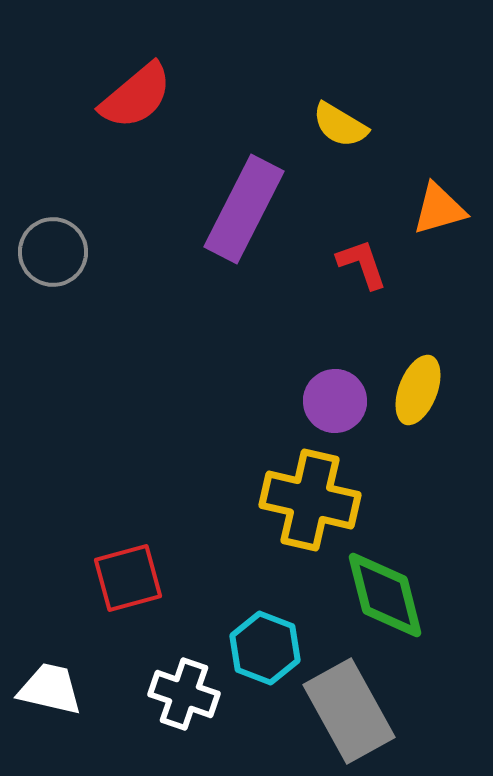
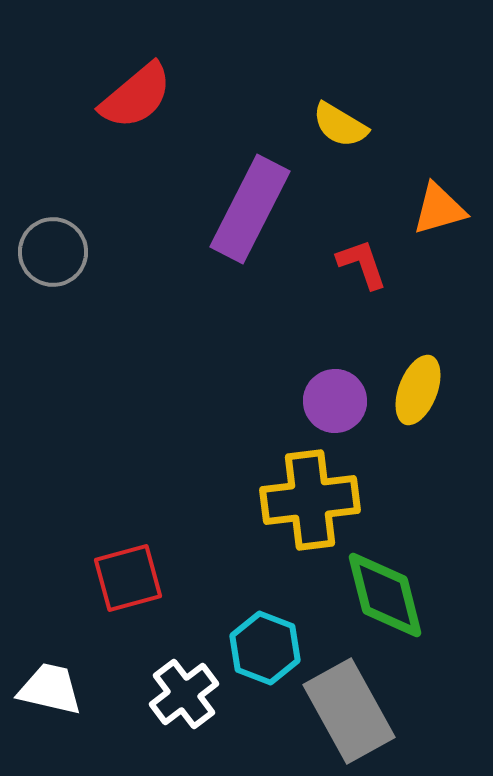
purple rectangle: moved 6 px right
yellow cross: rotated 20 degrees counterclockwise
white cross: rotated 34 degrees clockwise
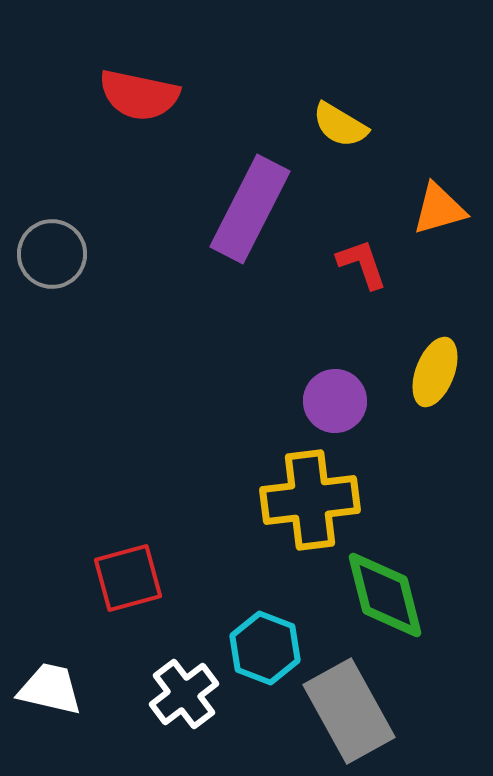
red semicircle: moved 3 px right, 1 px up; rotated 52 degrees clockwise
gray circle: moved 1 px left, 2 px down
yellow ellipse: moved 17 px right, 18 px up
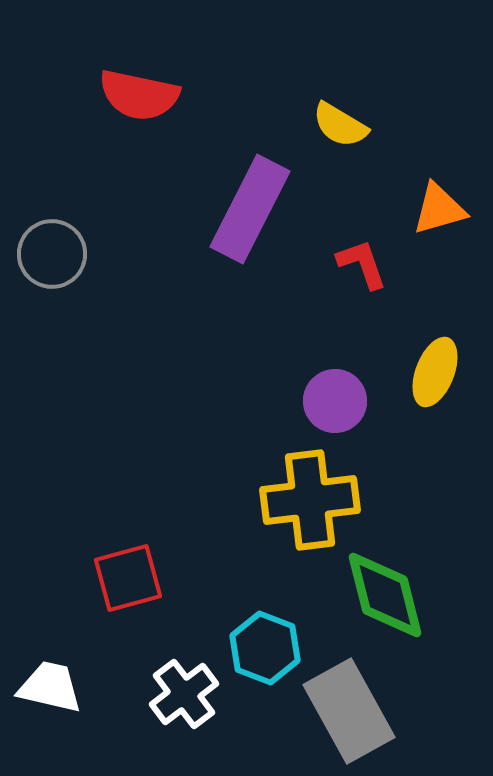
white trapezoid: moved 2 px up
